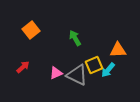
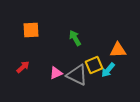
orange square: rotated 36 degrees clockwise
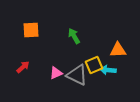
green arrow: moved 1 px left, 2 px up
cyan arrow: rotated 56 degrees clockwise
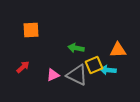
green arrow: moved 2 px right, 12 px down; rotated 49 degrees counterclockwise
pink triangle: moved 3 px left, 2 px down
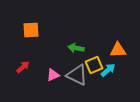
cyan arrow: rotated 133 degrees clockwise
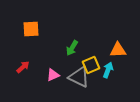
orange square: moved 1 px up
green arrow: moved 4 px left; rotated 70 degrees counterclockwise
yellow square: moved 3 px left
cyan arrow: rotated 28 degrees counterclockwise
gray triangle: moved 2 px right, 2 px down
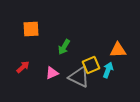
green arrow: moved 8 px left, 1 px up
pink triangle: moved 1 px left, 2 px up
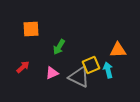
green arrow: moved 5 px left
cyan arrow: rotated 35 degrees counterclockwise
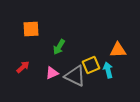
gray triangle: moved 4 px left, 1 px up
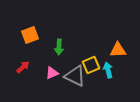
orange square: moved 1 px left, 6 px down; rotated 18 degrees counterclockwise
green arrow: rotated 28 degrees counterclockwise
